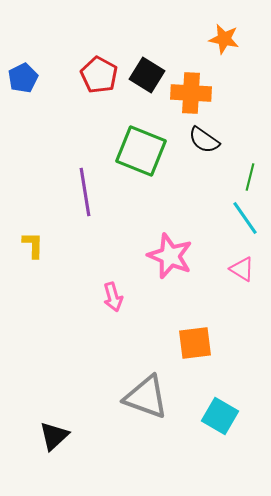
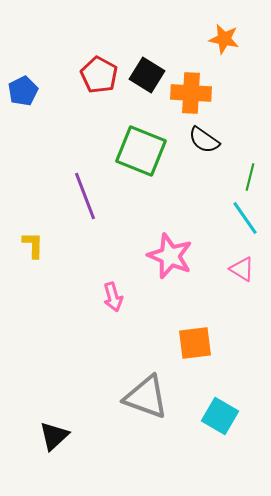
blue pentagon: moved 13 px down
purple line: moved 4 px down; rotated 12 degrees counterclockwise
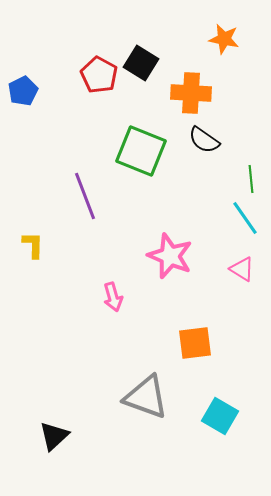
black square: moved 6 px left, 12 px up
green line: moved 1 px right, 2 px down; rotated 20 degrees counterclockwise
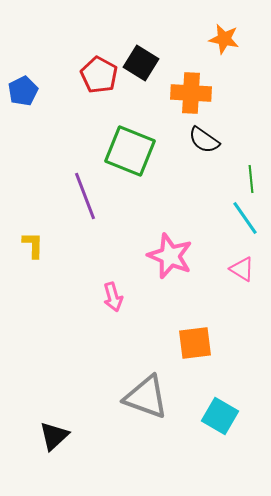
green square: moved 11 px left
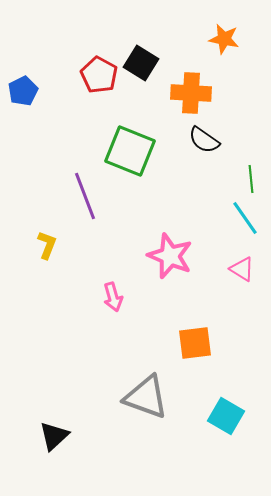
yellow L-shape: moved 14 px right; rotated 20 degrees clockwise
cyan square: moved 6 px right
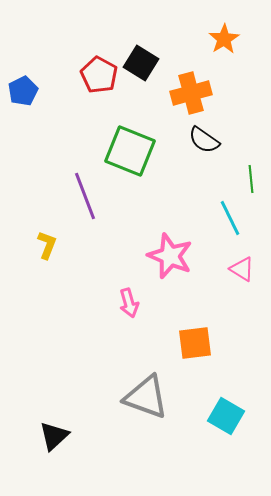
orange star: rotated 28 degrees clockwise
orange cross: rotated 18 degrees counterclockwise
cyan line: moved 15 px left; rotated 9 degrees clockwise
pink arrow: moved 16 px right, 6 px down
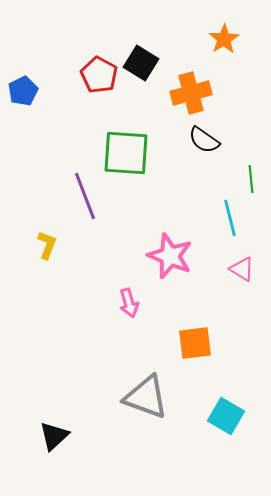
green square: moved 4 px left, 2 px down; rotated 18 degrees counterclockwise
cyan line: rotated 12 degrees clockwise
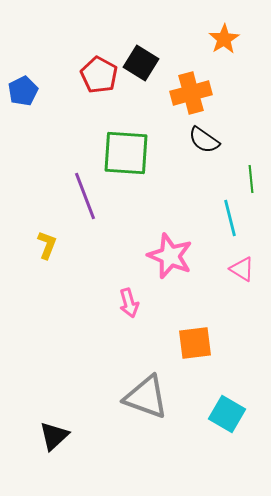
cyan square: moved 1 px right, 2 px up
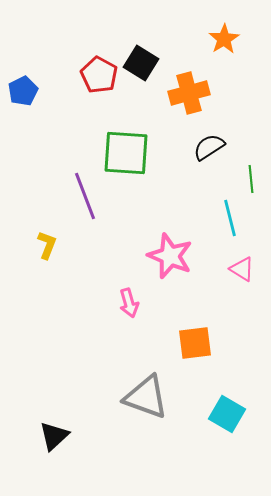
orange cross: moved 2 px left
black semicircle: moved 5 px right, 7 px down; rotated 112 degrees clockwise
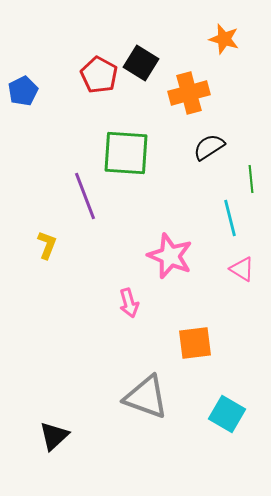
orange star: rotated 24 degrees counterclockwise
